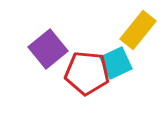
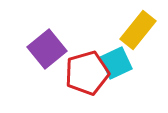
purple square: moved 1 px left
red pentagon: rotated 21 degrees counterclockwise
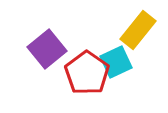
cyan square: moved 1 px up
red pentagon: rotated 21 degrees counterclockwise
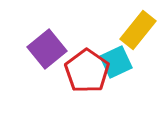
red pentagon: moved 2 px up
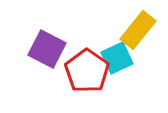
purple square: rotated 24 degrees counterclockwise
cyan square: moved 1 px right, 4 px up
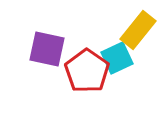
purple square: rotated 15 degrees counterclockwise
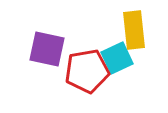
yellow rectangle: moved 4 px left; rotated 45 degrees counterclockwise
red pentagon: rotated 27 degrees clockwise
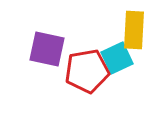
yellow rectangle: rotated 9 degrees clockwise
